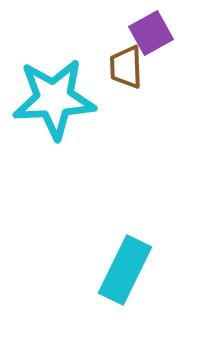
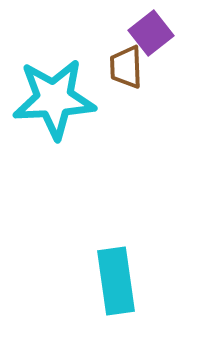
purple square: rotated 9 degrees counterclockwise
cyan rectangle: moved 9 px left, 11 px down; rotated 34 degrees counterclockwise
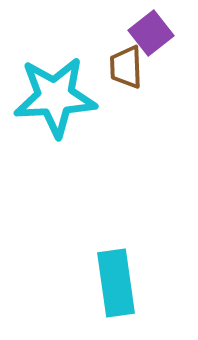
cyan star: moved 1 px right, 2 px up
cyan rectangle: moved 2 px down
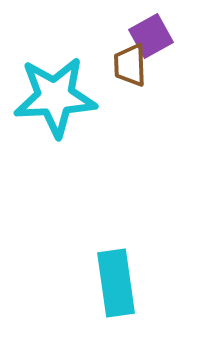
purple square: moved 3 px down; rotated 9 degrees clockwise
brown trapezoid: moved 4 px right, 2 px up
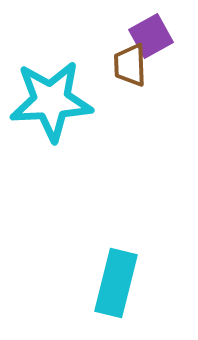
cyan star: moved 4 px left, 4 px down
cyan rectangle: rotated 22 degrees clockwise
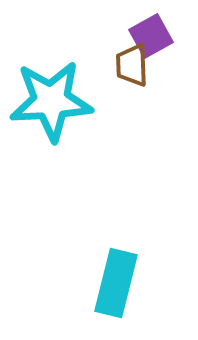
brown trapezoid: moved 2 px right
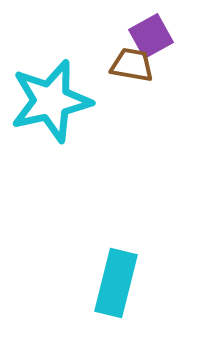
brown trapezoid: rotated 102 degrees clockwise
cyan star: rotated 10 degrees counterclockwise
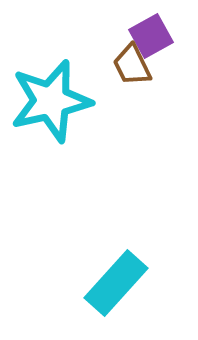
brown trapezoid: rotated 126 degrees counterclockwise
cyan rectangle: rotated 28 degrees clockwise
